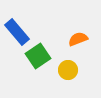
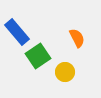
orange semicircle: moved 1 px left, 1 px up; rotated 84 degrees clockwise
yellow circle: moved 3 px left, 2 px down
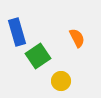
blue rectangle: rotated 24 degrees clockwise
yellow circle: moved 4 px left, 9 px down
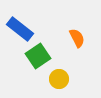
blue rectangle: moved 3 px right, 3 px up; rotated 36 degrees counterclockwise
yellow circle: moved 2 px left, 2 px up
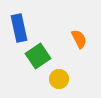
blue rectangle: moved 1 px left, 1 px up; rotated 40 degrees clockwise
orange semicircle: moved 2 px right, 1 px down
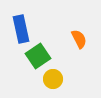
blue rectangle: moved 2 px right, 1 px down
yellow circle: moved 6 px left
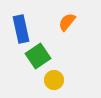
orange semicircle: moved 12 px left, 17 px up; rotated 114 degrees counterclockwise
yellow circle: moved 1 px right, 1 px down
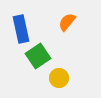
yellow circle: moved 5 px right, 2 px up
